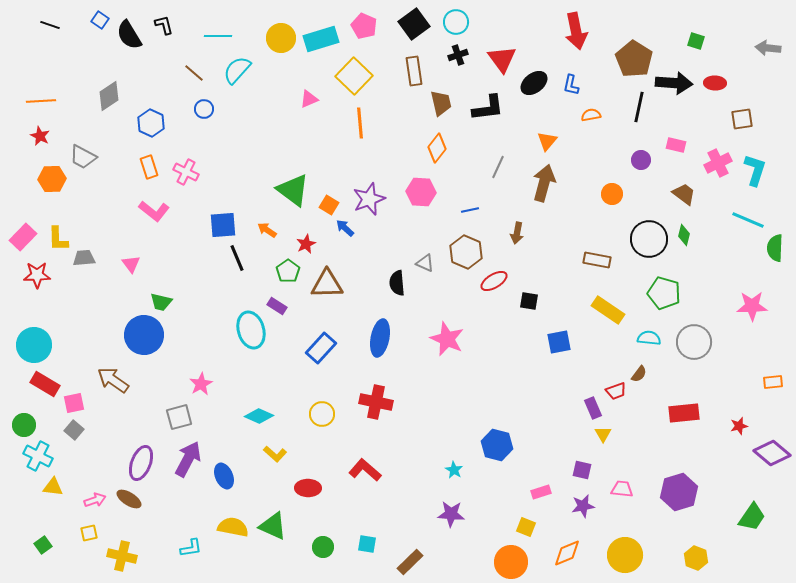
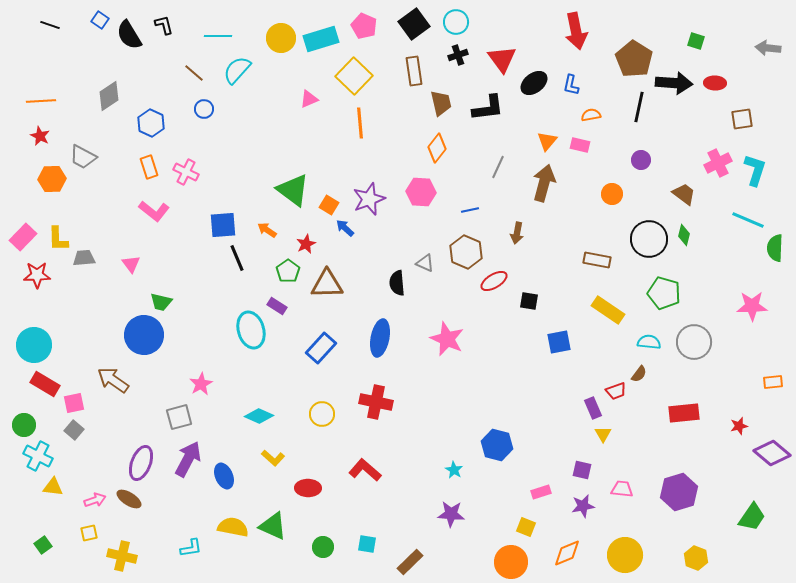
pink rectangle at (676, 145): moved 96 px left
cyan semicircle at (649, 338): moved 4 px down
yellow L-shape at (275, 454): moved 2 px left, 4 px down
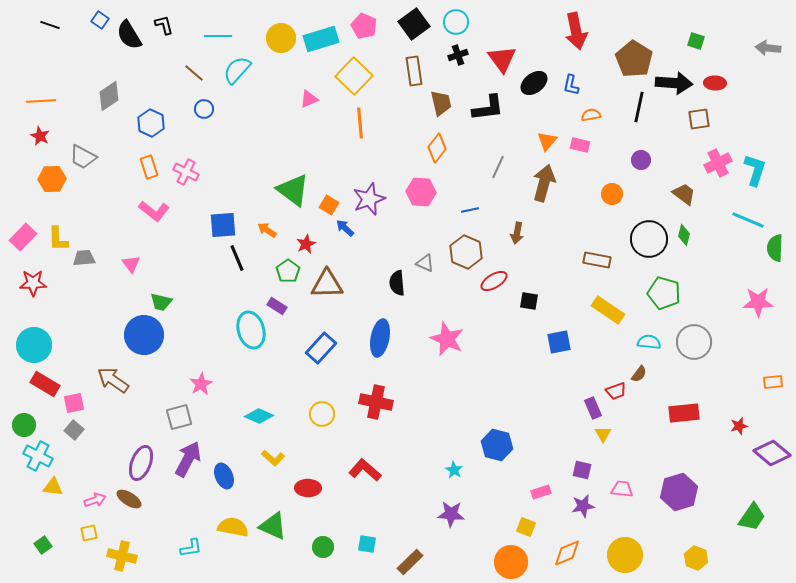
brown square at (742, 119): moved 43 px left
red star at (37, 275): moved 4 px left, 8 px down
pink star at (752, 306): moved 6 px right, 4 px up
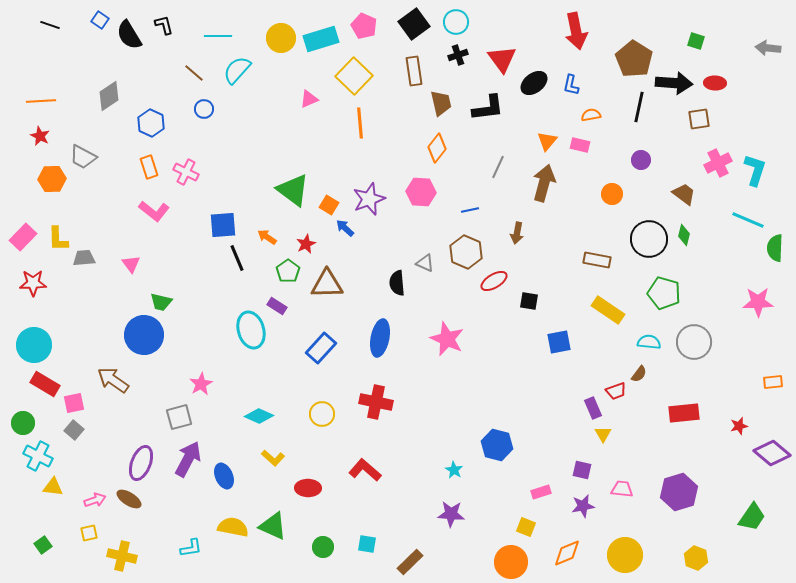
orange arrow at (267, 230): moved 7 px down
green circle at (24, 425): moved 1 px left, 2 px up
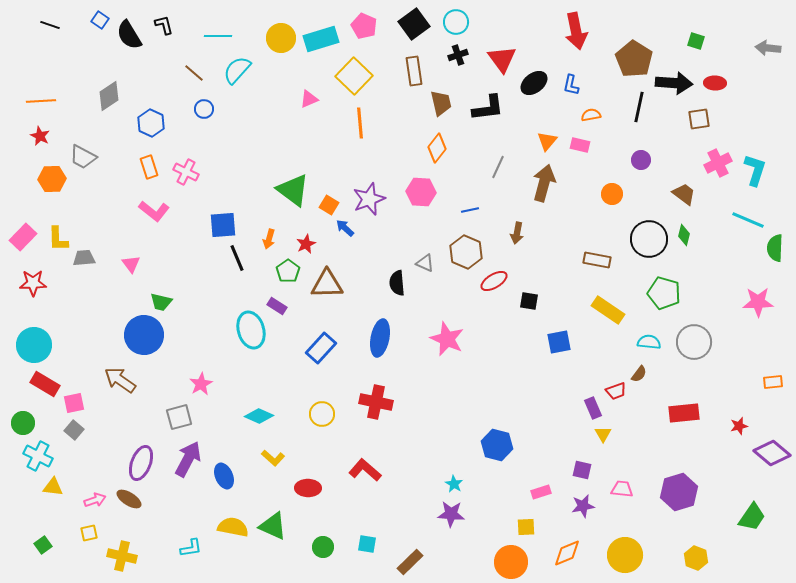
orange arrow at (267, 237): moved 2 px right, 2 px down; rotated 108 degrees counterclockwise
brown arrow at (113, 380): moved 7 px right
cyan star at (454, 470): moved 14 px down
yellow square at (526, 527): rotated 24 degrees counterclockwise
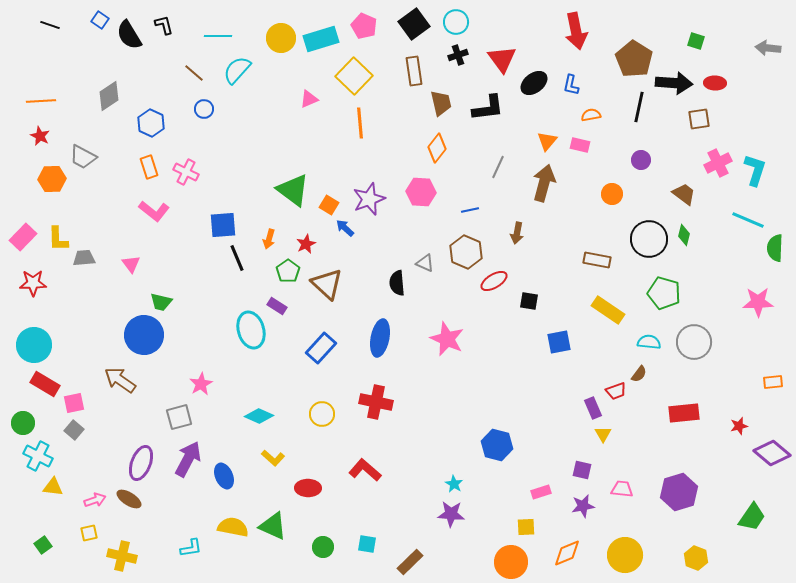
brown triangle at (327, 284): rotated 44 degrees clockwise
